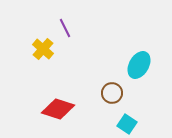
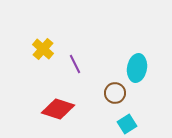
purple line: moved 10 px right, 36 px down
cyan ellipse: moved 2 px left, 3 px down; rotated 20 degrees counterclockwise
brown circle: moved 3 px right
cyan square: rotated 24 degrees clockwise
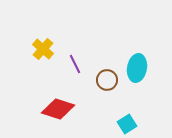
brown circle: moved 8 px left, 13 px up
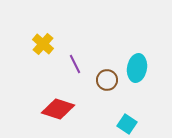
yellow cross: moved 5 px up
cyan square: rotated 24 degrees counterclockwise
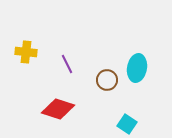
yellow cross: moved 17 px left, 8 px down; rotated 35 degrees counterclockwise
purple line: moved 8 px left
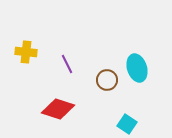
cyan ellipse: rotated 28 degrees counterclockwise
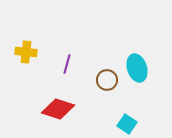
purple line: rotated 42 degrees clockwise
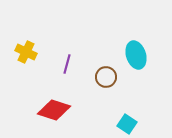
yellow cross: rotated 20 degrees clockwise
cyan ellipse: moved 1 px left, 13 px up
brown circle: moved 1 px left, 3 px up
red diamond: moved 4 px left, 1 px down
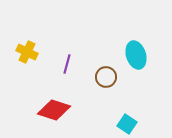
yellow cross: moved 1 px right
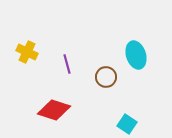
purple line: rotated 30 degrees counterclockwise
